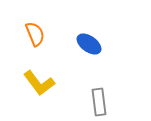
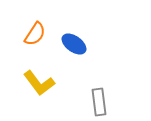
orange semicircle: rotated 55 degrees clockwise
blue ellipse: moved 15 px left
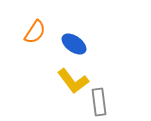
orange semicircle: moved 2 px up
yellow L-shape: moved 34 px right, 2 px up
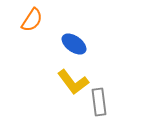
orange semicircle: moved 3 px left, 12 px up
yellow L-shape: moved 1 px down
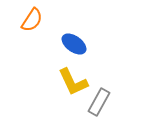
yellow L-shape: rotated 12 degrees clockwise
gray rectangle: rotated 36 degrees clockwise
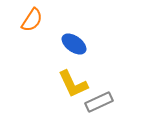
yellow L-shape: moved 2 px down
gray rectangle: rotated 36 degrees clockwise
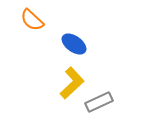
orange semicircle: rotated 100 degrees clockwise
yellow L-shape: moved 1 px left, 1 px up; rotated 108 degrees counterclockwise
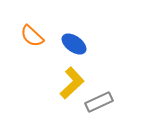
orange semicircle: moved 16 px down
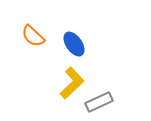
orange semicircle: moved 1 px right
blue ellipse: rotated 20 degrees clockwise
